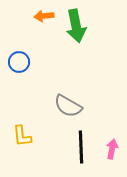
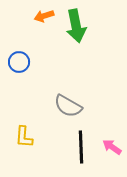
orange arrow: rotated 12 degrees counterclockwise
yellow L-shape: moved 2 px right, 1 px down; rotated 10 degrees clockwise
pink arrow: moved 2 px up; rotated 66 degrees counterclockwise
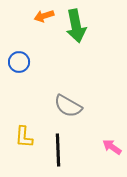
black line: moved 23 px left, 3 px down
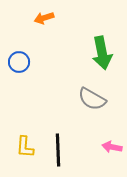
orange arrow: moved 2 px down
green arrow: moved 26 px right, 27 px down
gray semicircle: moved 24 px right, 7 px up
yellow L-shape: moved 1 px right, 10 px down
pink arrow: rotated 24 degrees counterclockwise
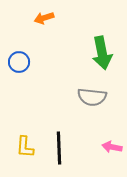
gray semicircle: moved 2 px up; rotated 24 degrees counterclockwise
black line: moved 1 px right, 2 px up
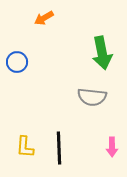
orange arrow: rotated 12 degrees counterclockwise
blue circle: moved 2 px left
pink arrow: rotated 102 degrees counterclockwise
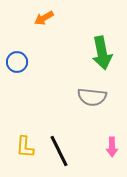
black line: moved 3 px down; rotated 24 degrees counterclockwise
